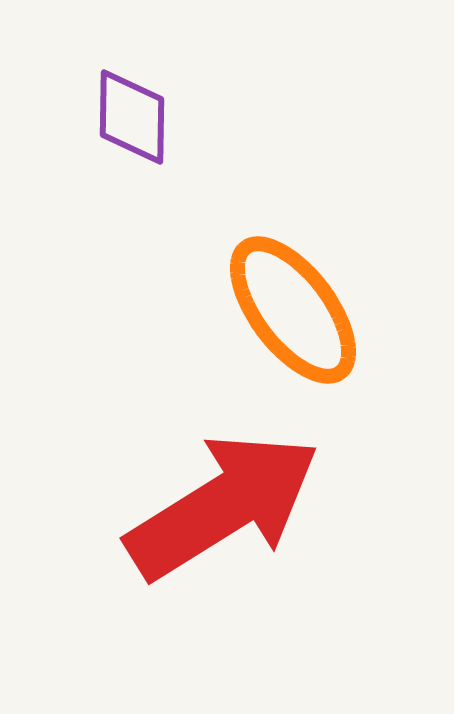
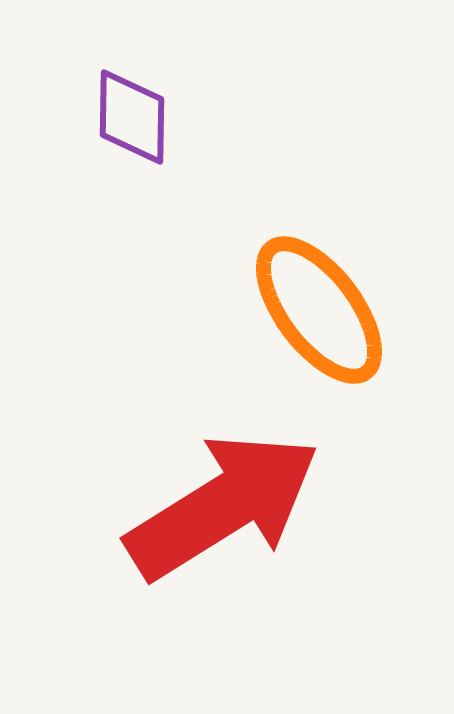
orange ellipse: moved 26 px right
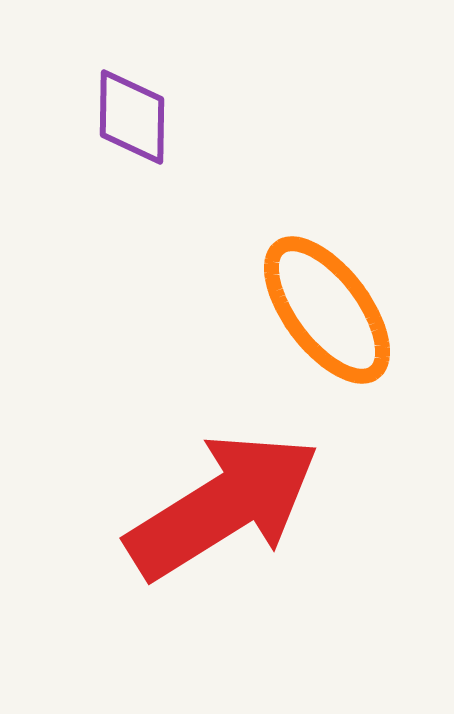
orange ellipse: moved 8 px right
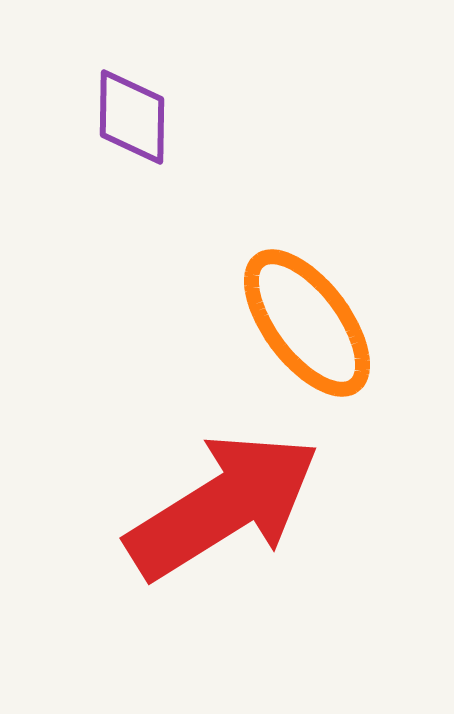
orange ellipse: moved 20 px left, 13 px down
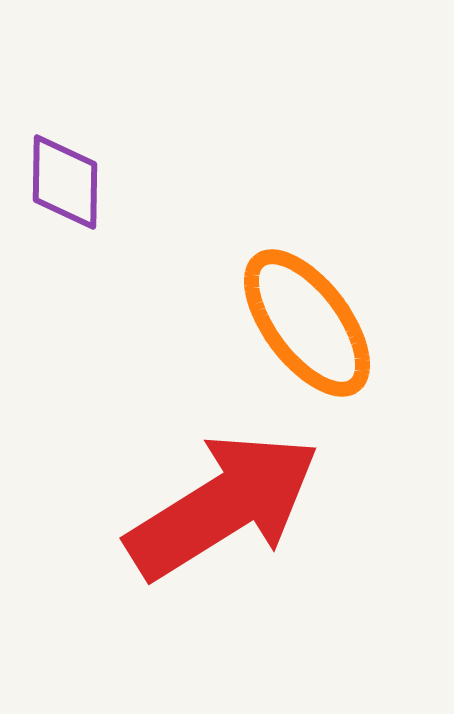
purple diamond: moved 67 px left, 65 px down
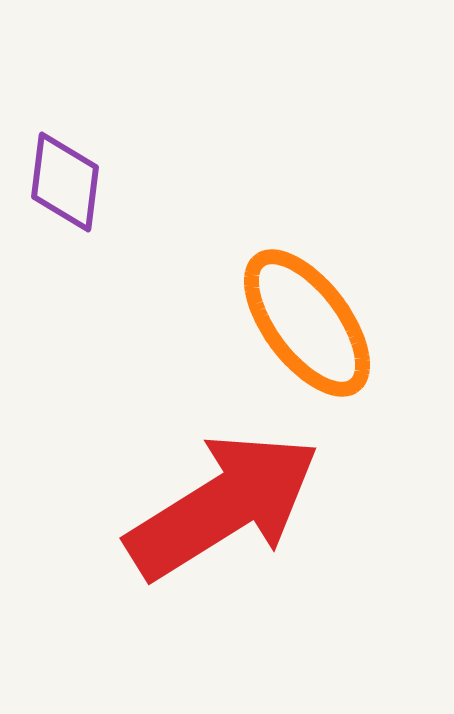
purple diamond: rotated 6 degrees clockwise
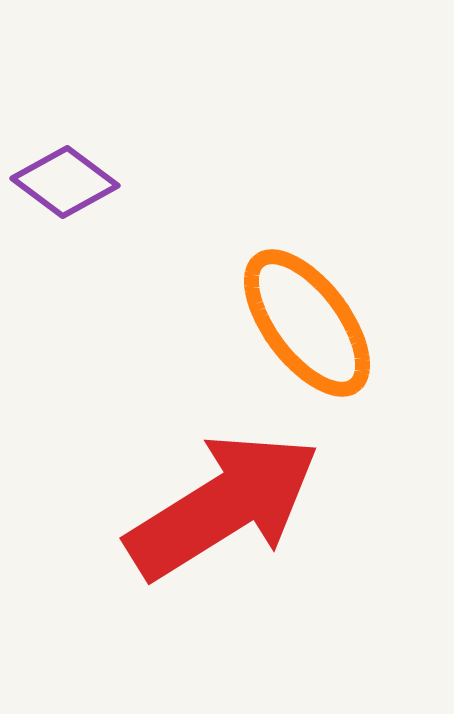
purple diamond: rotated 60 degrees counterclockwise
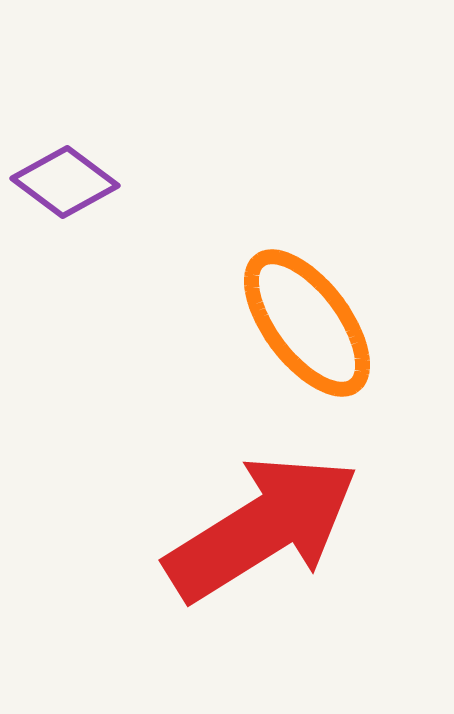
red arrow: moved 39 px right, 22 px down
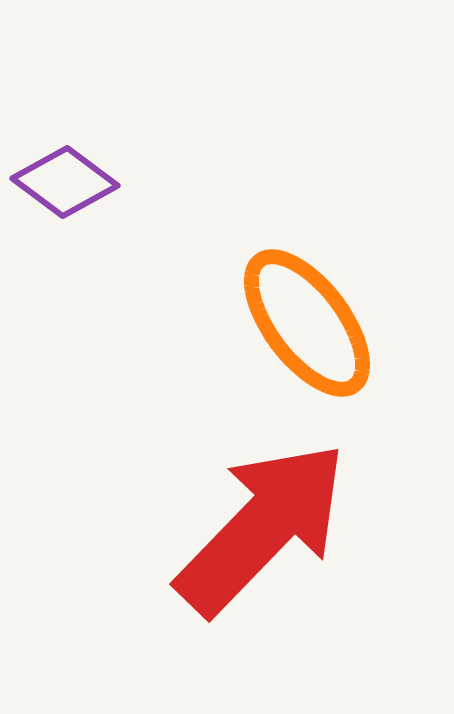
red arrow: rotated 14 degrees counterclockwise
